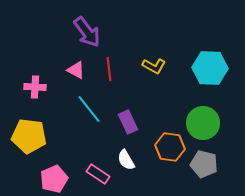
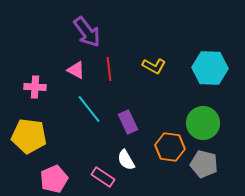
pink rectangle: moved 5 px right, 3 px down
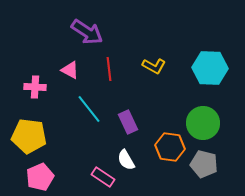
purple arrow: rotated 20 degrees counterclockwise
pink triangle: moved 6 px left
pink pentagon: moved 14 px left, 2 px up
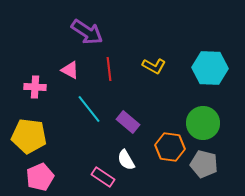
purple rectangle: rotated 25 degrees counterclockwise
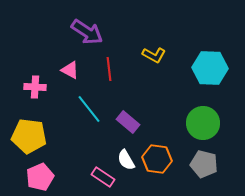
yellow L-shape: moved 11 px up
orange hexagon: moved 13 px left, 12 px down
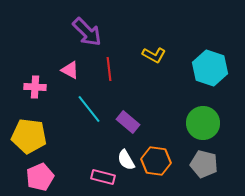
purple arrow: rotated 12 degrees clockwise
cyan hexagon: rotated 16 degrees clockwise
orange hexagon: moved 1 px left, 2 px down
pink rectangle: rotated 20 degrees counterclockwise
